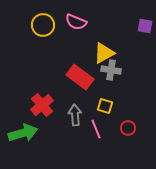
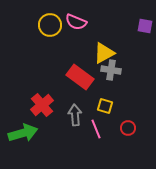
yellow circle: moved 7 px right
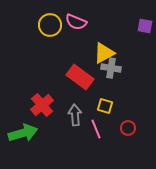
gray cross: moved 2 px up
